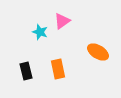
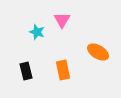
pink triangle: moved 1 px up; rotated 24 degrees counterclockwise
cyan star: moved 3 px left
orange rectangle: moved 5 px right, 1 px down
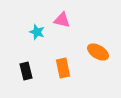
pink triangle: rotated 48 degrees counterclockwise
orange rectangle: moved 2 px up
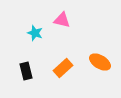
cyan star: moved 2 px left, 1 px down
orange ellipse: moved 2 px right, 10 px down
orange rectangle: rotated 60 degrees clockwise
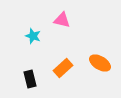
cyan star: moved 2 px left, 3 px down
orange ellipse: moved 1 px down
black rectangle: moved 4 px right, 8 px down
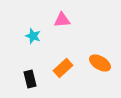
pink triangle: rotated 18 degrees counterclockwise
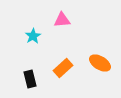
cyan star: rotated 21 degrees clockwise
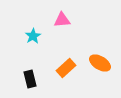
orange rectangle: moved 3 px right
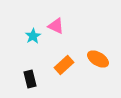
pink triangle: moved 6 px left, 6 px down; rotated 30 degrees clockwise
orange ellipse: moved 2 px left, 4 px up
orange rectangle: moved 2 px left, 3 px up
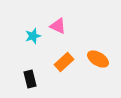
pink triangle: moved 2 px right
cyan star: rotated 14 degrees clockwise
orange rectangle: moved 3 px up
